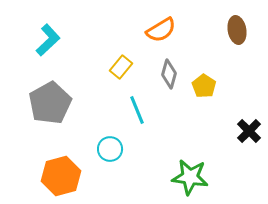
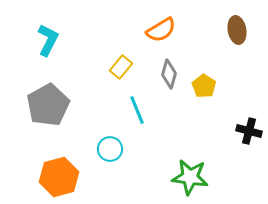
cyan L-shape: rotated 20 degrees counterclockwise
gray pentagon: moved 2 px left, 2 px down
black cross: rotated 30 degrees counterclockwise
orange hexagon: moved 2 px left, 1 px down
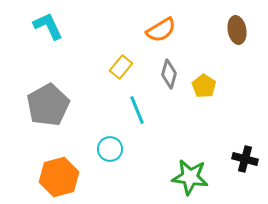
cyan L-shape: moved 14 px up; rotated 52 degrees counterclockwise
black cross: moved 4 px left, 28 px down
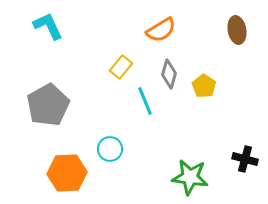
cyan line: moved 8 px right, 9 px up
orange hexagon: moved 8 px right, 4 px up; rotated 12 degrees clockwise
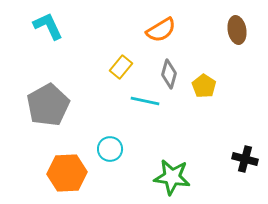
cyan line: rotated 56 degrees counterclockwise
green star: moved 18 px left
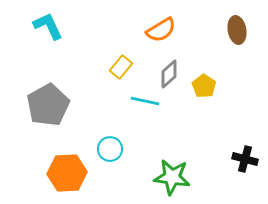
gray diamond: rotated 32 degrees clockwise
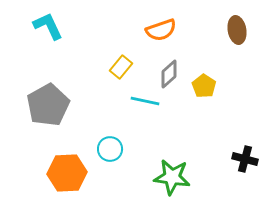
orange semicircle: rotated 12 degrees clockwise
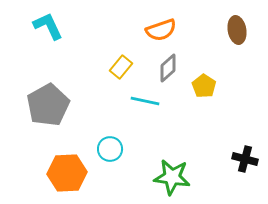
gray diamond: moved 1 px left, 6 px up
